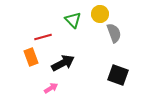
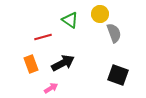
green triangle: moved 3 px left; rotated 12 degrees counterclockwise
orange rectangle: moved 7 px down
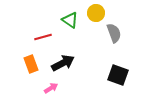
yellow circle: moved 4 px left, 1 px up
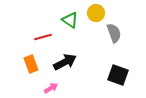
black arrow: moved 2 px right, 1 px up
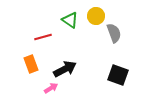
yellow circle: moved 3 px down
black arrow: moved 7 px down
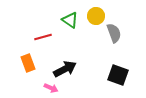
orange rectangle: moved 3 px left, 1 px up
pink arrow: rotated 56 degrees clockwise
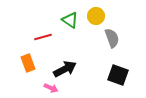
gray semicircle: moved 2 px left, 5 px down
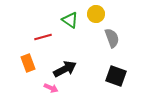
yellow circle: moved 2 px up
black square: moved 2 px left, 1 px down
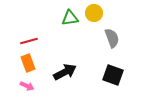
yellow circle: moved 2 px left, 1 px up
green triangle: moved 2 px up; rotated 42 degrees counterclockwise
red line: moved 14 px left, 4 px down
black arrow: moved 3 px down
black square: moved 3 px left, 1 px up
pink arrow: moved 24 px left, 2 px up
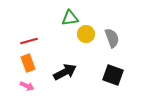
yellow circle: moved 8 px left, 21 px down
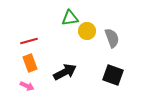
yellow circle: moved 1 px right, 3 px up
orange rectangle: moved 2 px right
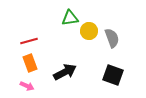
yellow circle: moved 2 px right
